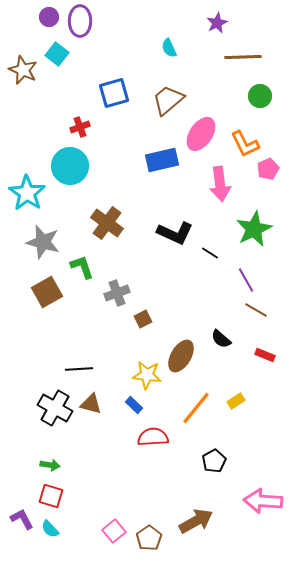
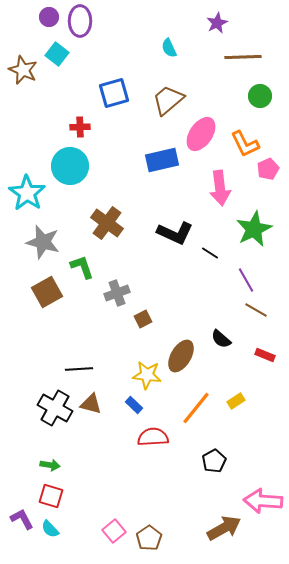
red cross at (80, 127): rotated 18 degrees clockwise
pink arrow at (220, 184): moved 4 px down
brown arrow at (196, 521): moved 28 px right, 7 px down
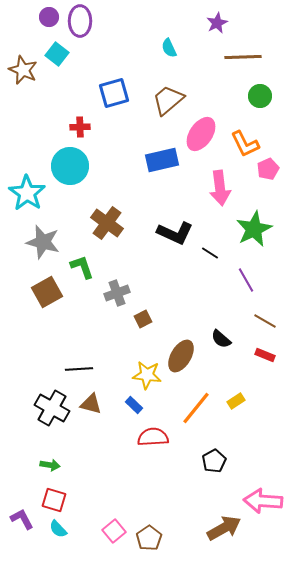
brown line at (256, 310): moved 9 px right, 11 px down
black cross at (55, 408): moved 3 px left
red square at (51, 496): moved 3 px right, 4 px down
cyan semicircle at (50, 529): moved 8 px right
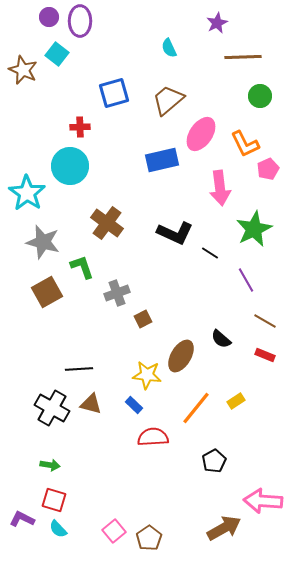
purple L-shape at (22, 519): rotated 35 degrees counterclockwise
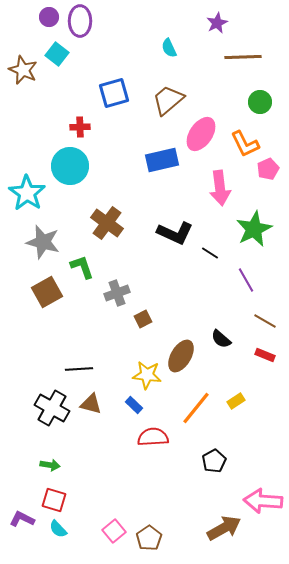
green circle at (260, 96): moved 6 px down
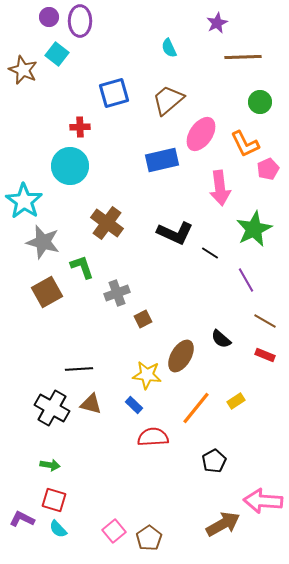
cyan star at (27, 193): moved 3 px left, 8 px down
brown arrow at (224, 528): moved 1 px left, 4 px up
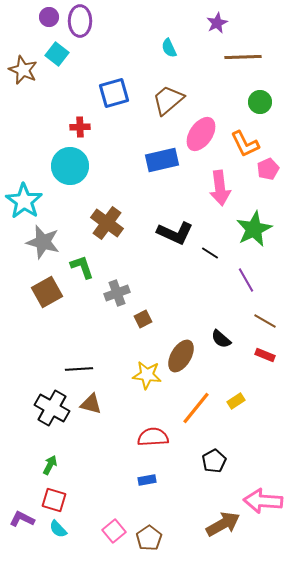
blue rectangle at (134, 405): moved 13 px right, 75 px down; rotated 54 degrees counterclockwise
green arrow at (50, 465): rotated 72 degrees counterclockwise
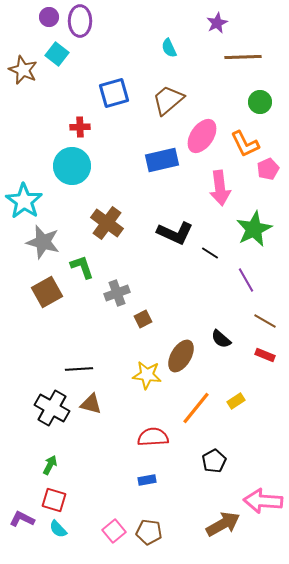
pink ellipse at (201, 134): moved 1 px right, 2 px down
cyan circle at (70, 166): moved 2 px right
brown pentagon at (149, 538): moved 6 px up; rotated 30 degrees counterclockwise
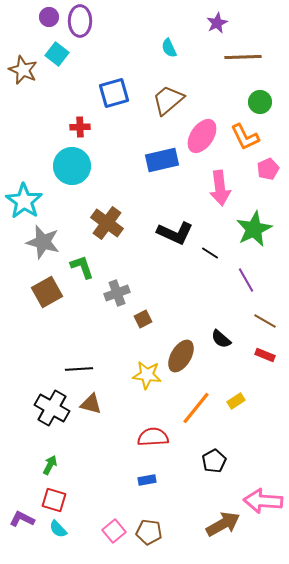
orange L-shape at (245, 144): moved 7 px up
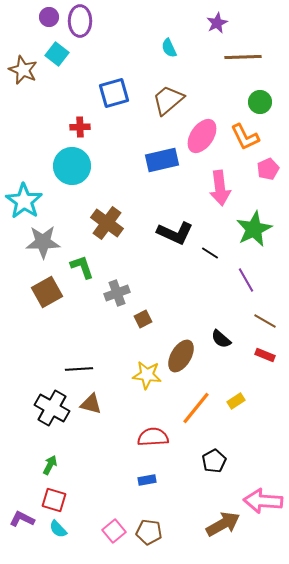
gray star at (43, 242): rotated 16 degrees counterclockwise
